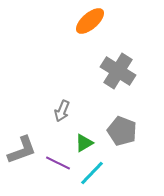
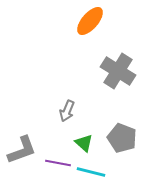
orange ellipse: rotated 8 degrees counterclockwise
gray arrow: moved 5 px right
gray pentagon: moved 7 px down
green triangle: rotated 48 degrees counterclockwise
purple line: rotated 15 degrees counterclockwise
cyan line: moved 1 px left, 1 px up; rotated 60 degrees clockwise
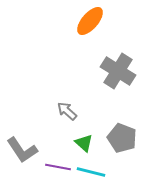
gray arrow: rotated 110 degrees clockwise
gray L-shape: rotated 76 degrees clockwise
purple line: moved 4 px down
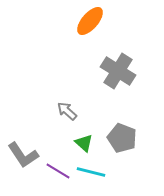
gray L-shape: moved 1 px right, 5 px down
purple line: moved 4 px down; rotated 20 degrees clockwise
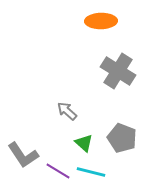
orange ellipse: moved 11 px right; rotated 48 degrees clockwise
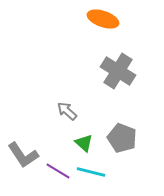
orange ellipse: moved 2 px right, 2 px up; rotated 20 degrees clockwise
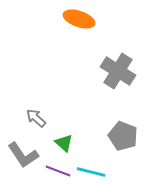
orange ellipse: moved 24 px left
gray arrow: moved 31 px left, 7 px down
gray pentagon: moved 1 px right, 2 px up
green triangle: moved 20 px left
purple line: rotated 10 degrees counterclockwise
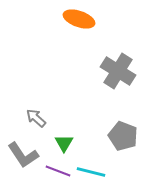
green triangle: rotated 18 degrees clockwise
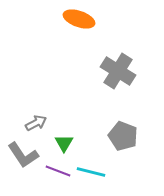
gray arrow: moved 5 px down; rotated 110 degrees clockwise
